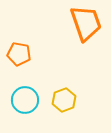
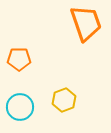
orange pentagon: moved 5 px down; rotated 10 degrees counterclockwise
cyan circle: moved 5 px left, 7 px down
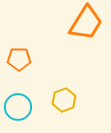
orange trapezoid: rotated 51 degrees clockwise
cyan circle: moved 2 px left
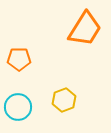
orange trapezoid: moved 1 px left, 6 px down
